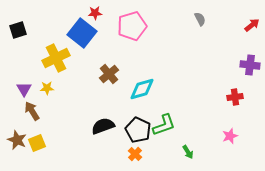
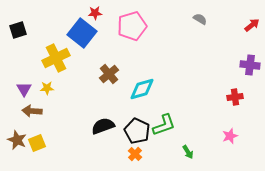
gray semicircle: rotated 32 degrees counterclockwise
brown arrow: rotated 54 degrees counterclockwise
black pentagon: moved 1 px left, 1 px down
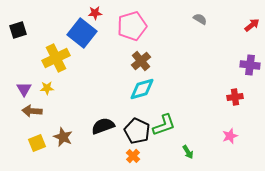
brown cross: moved 32 px right, 13 px up
brown star: moved 46 px right, 3 px up
orange cross: moved 2 px left, 2 px down
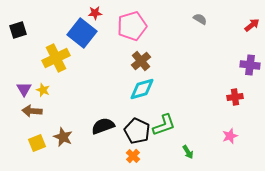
yellow star: moved 4 px left, 2 px down; rotated 24 degrees clockwise
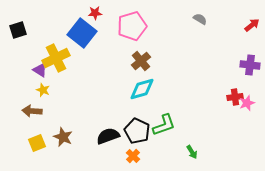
purple triangle: moved 16 px right, 19 px up; rotated 28 degrees counterclockwise
black semicircle: moved 5 px right, 10 px down
pink star: moved 17 px right, 33 px up
green arrow: moved 4 px right
